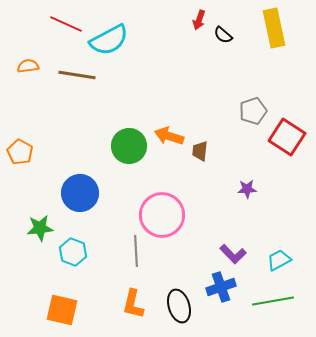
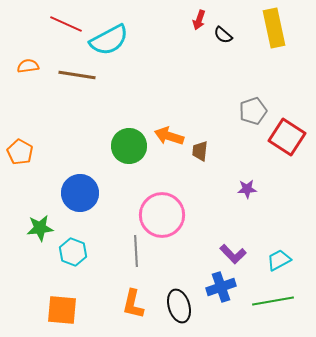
orange square: rotated 8 degrees counterclockwise
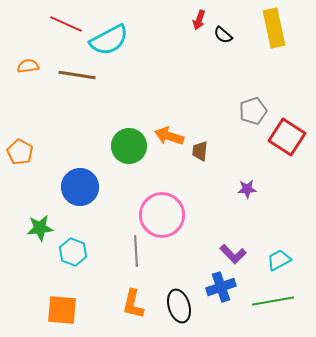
blue circle: moved 6 px up
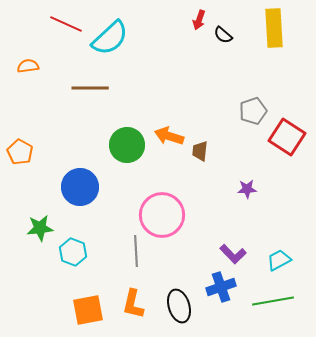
yellow rectangle: rotated 9 degrees clockwise
cyan semicircle: moved 1 px right, 2 px up; rotated 15 degrees counterclockwise
brown line: moved 13 px right, 13 px down; rotated 9 degrees counterclockwise
green circle: moved 2 px left, 1 px up
orange square: moved 26 px right; rotated 16 degrees counterclockwise
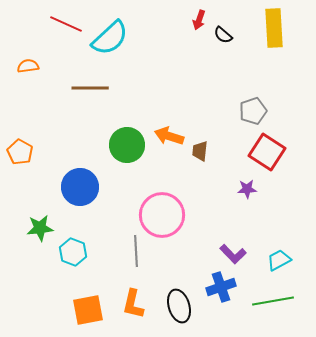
red square: moved 20 px left, 15 px down
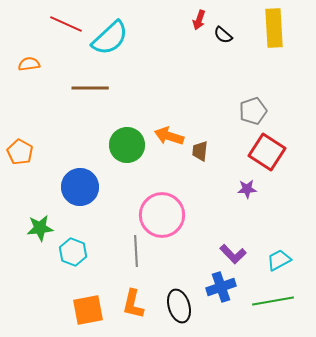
orange semicircle: moved 1 px right, 2 px up
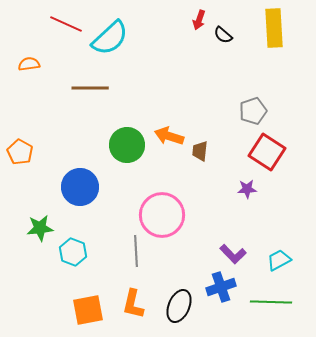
green line: moved 2 px left, 1 px down; rotated 12 degrees clockwise
black ellipse: rotated 40 degrees clockwise
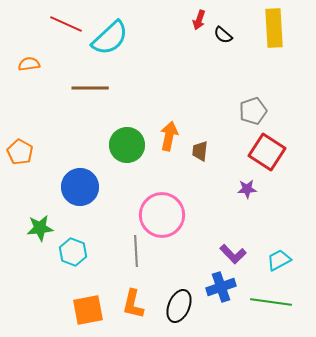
orange arrow: rotated 84 degrees clockwise
green line: rotated 6 degrees clockwise
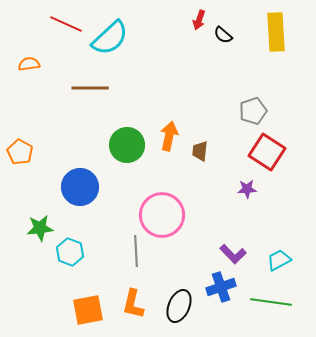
yellow rectangle: moved 2 px right, 4 px down
cyan hexagon: moved 3 px left
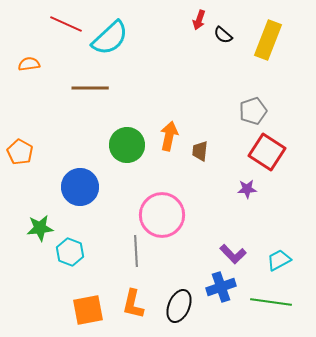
yellow rectangle: moved 8 px left, 8 px down; rotated 24 degrees clockwise
